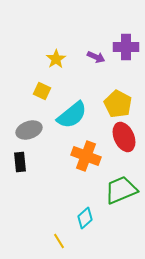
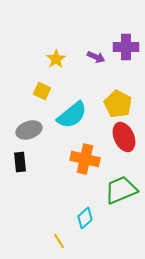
orange cross: moved 1 px left, 3 px down; rotated 8 degrees counterclockwise
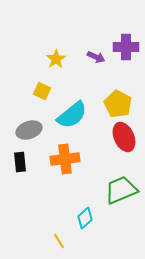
orange cross: moved 20 px left; rotated 20 degrees counterclockwise
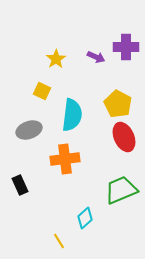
cyan semicircle: rotated 44 degrees counterclockwise
black rectangle: moved 23 px down; rotated 18 degrees counterclockwise
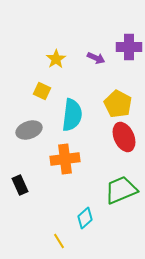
purple cross: moved 3 px right
purple arrow: moved 1 px down
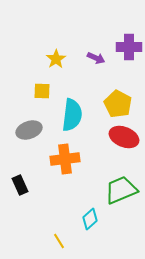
yellow square: rotated 24 degrees counterclockwise
red ellipse: rotated 44 degrees counterclockwise
cyan diamond: moved 5 px right, 1 px down
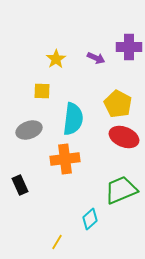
cyan semicircle: moved 1 px right, 4 px down
yellow line: moved 2 px left, 1 px down; rotated 63 degrees clockwise
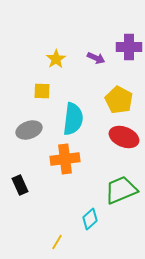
yellow pentagon: moved 1 px right, 4 px up
